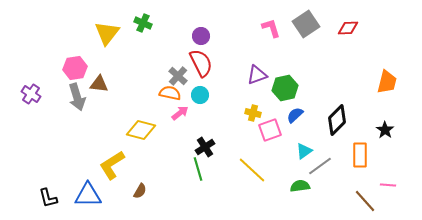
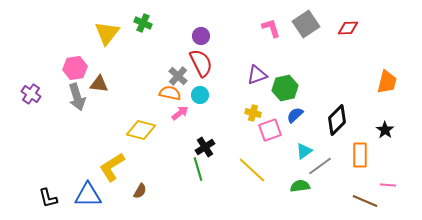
yellow L-shape: moved 2 px down
brown line: rotated 25 degrees counterclockwise
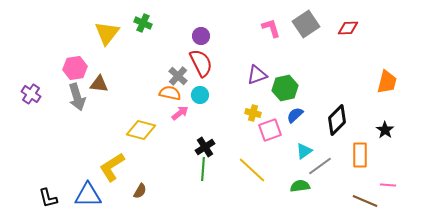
green line: moved 5 px right; rotated 20 degrees clockwise
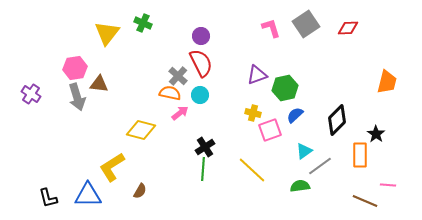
black star: moved 9 px left, 4 px down
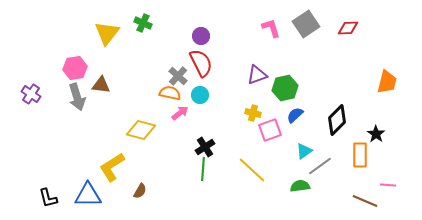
brown triangle: moved 2 px right, 1 px down
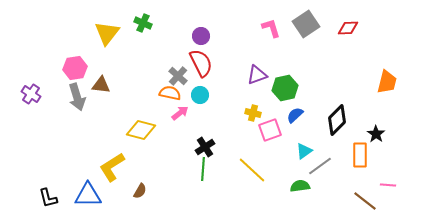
brown line: rotated 15 degrees clockwise
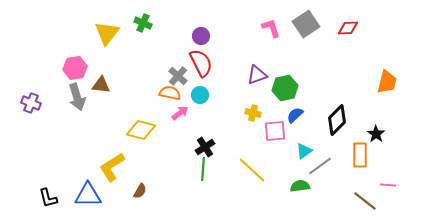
purple cross: moved 9 px down; rotated 12 degrees counterclockwise
pink square: moved 5 px right, 1 px down; rotated 15 degrees clockwise
